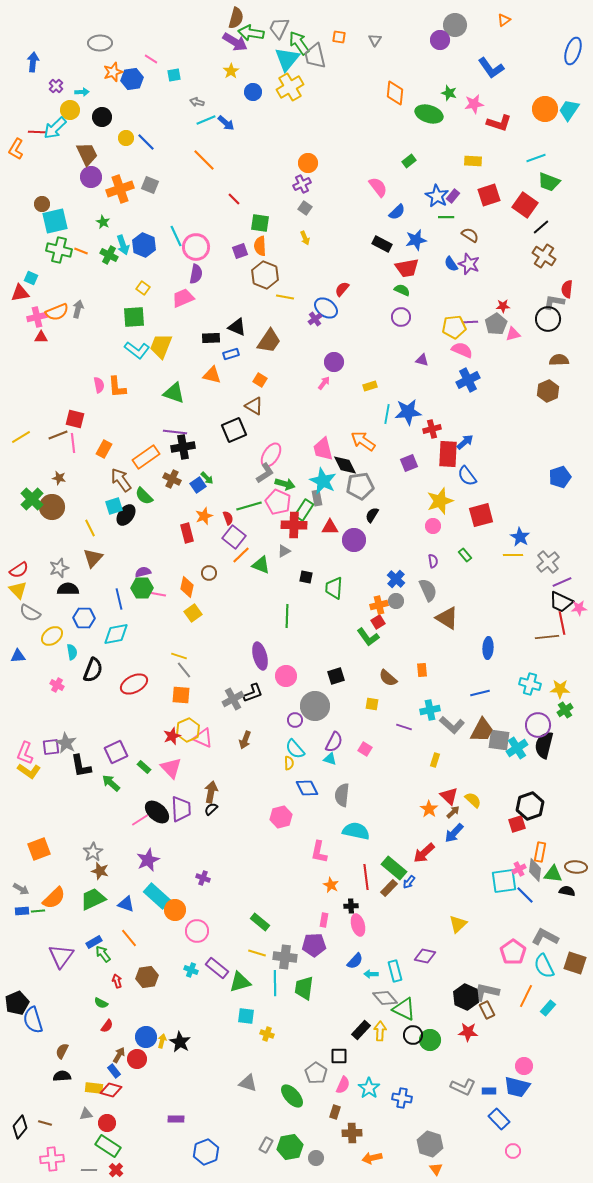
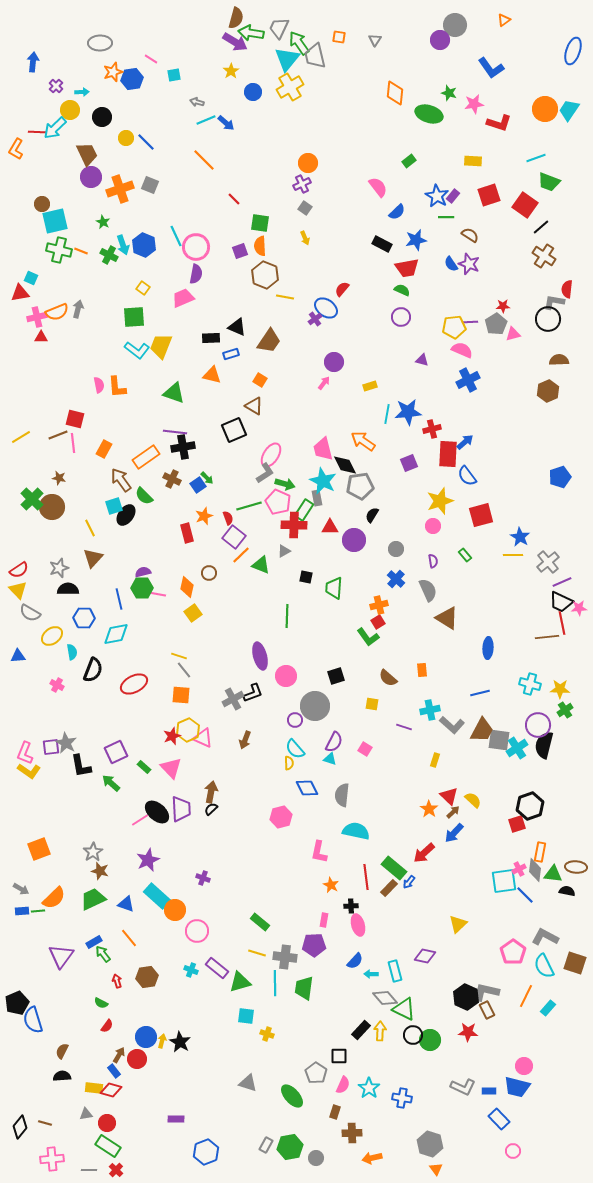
gray circle at (396, 601): moved 52 px up
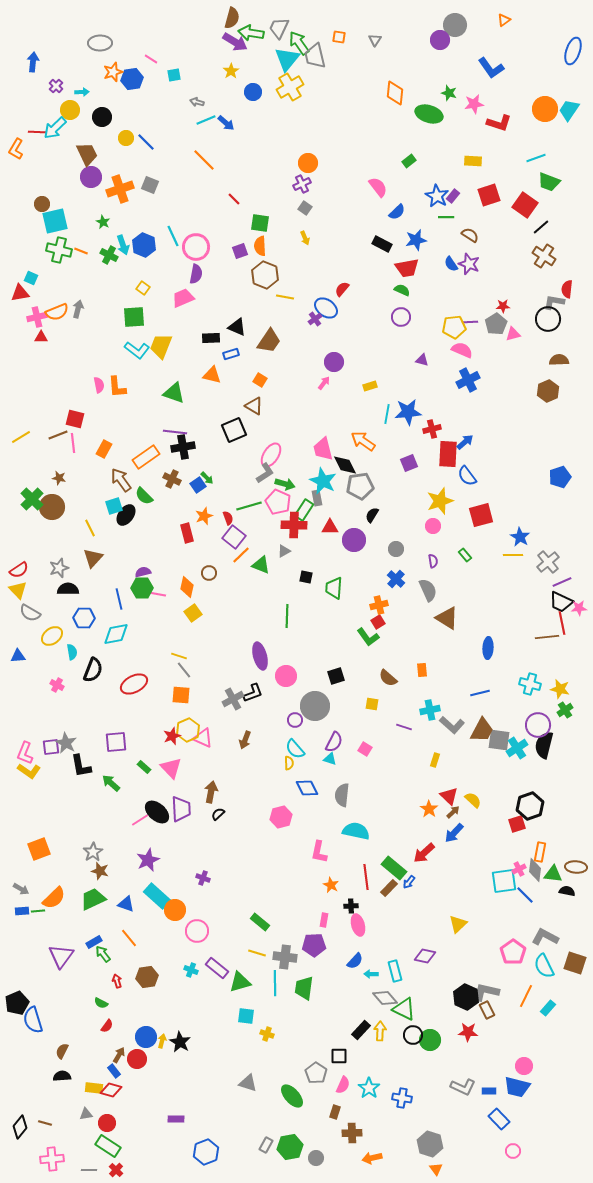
brown semicircle at (236, 18): moved 4 px left
cyan line at (176, 236): moved 3 px left
yellow star at (560, 689): rotated 12 degrees clockwise
purple square at (116, 752): moved 10 px up; rotated 20 degrees clockwise
black semicircle at (211, 809): moved 7 px right, 5 px down
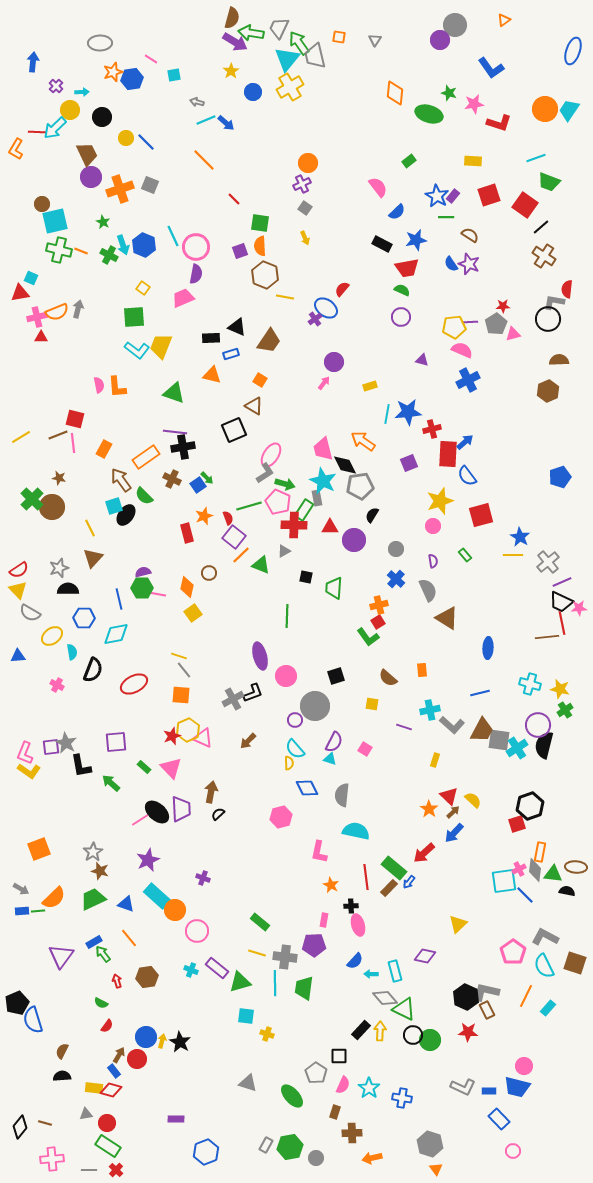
brown arrow at (245, 740): moved 3 px right, 1 px down; rotated 24 degrees clockwise
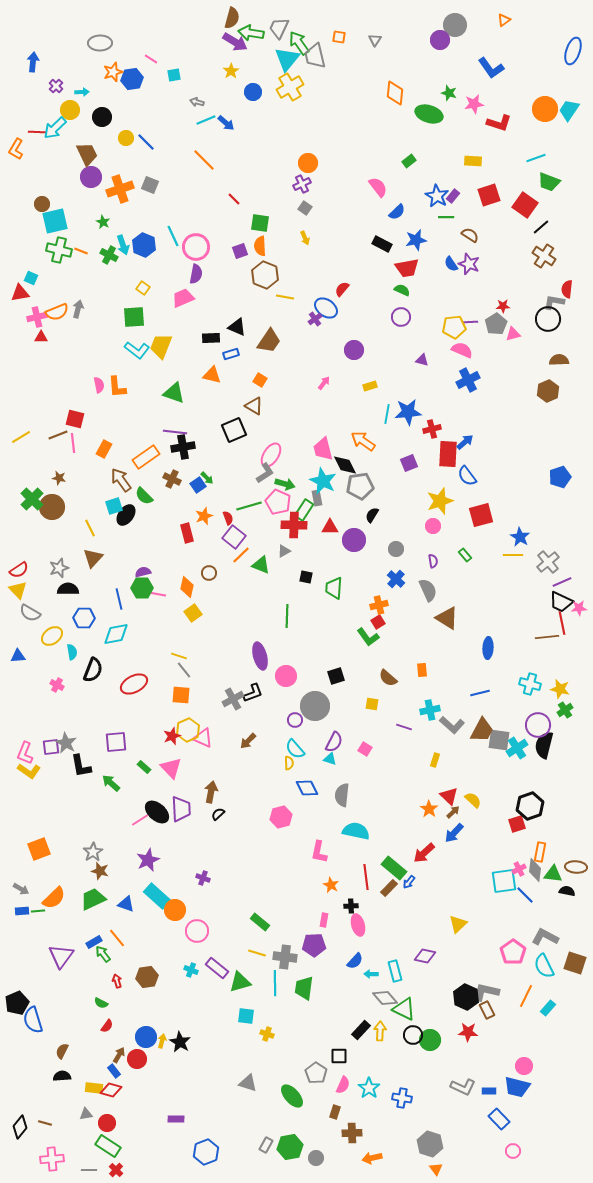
purple circle at (334, 362): moved 20 px right, 12 px up
orange line at (129, 938): moved 12 px left
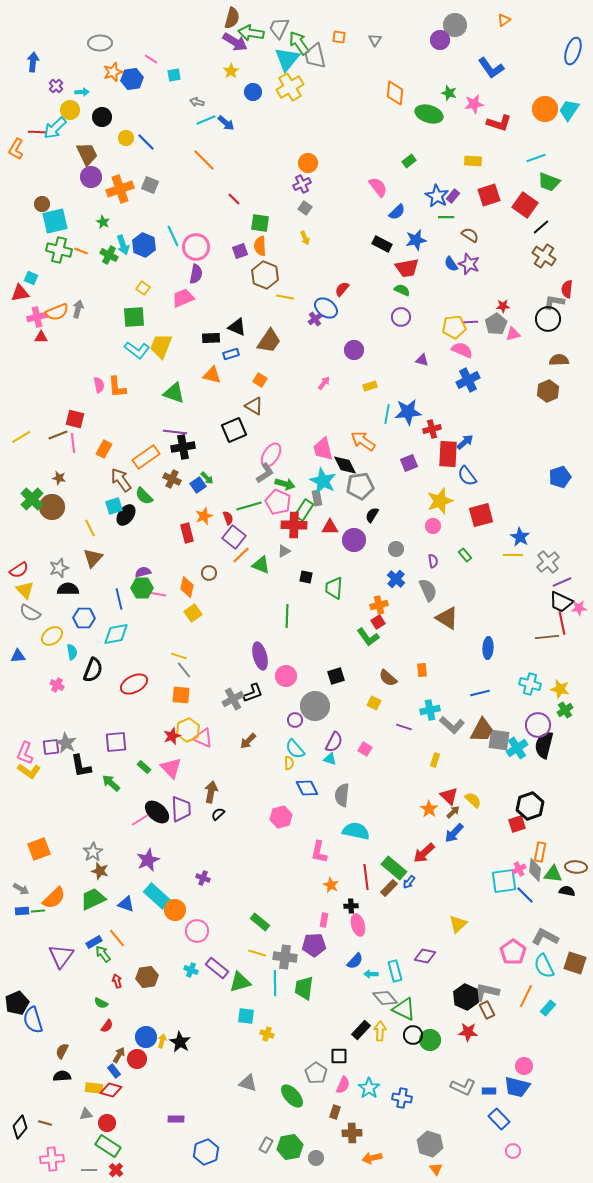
yellow triangle at (18, 590): moved 7 px right
yellow square at (372, 704): moved 2 px right, 1 px up; rotated 16 degrees clockwise
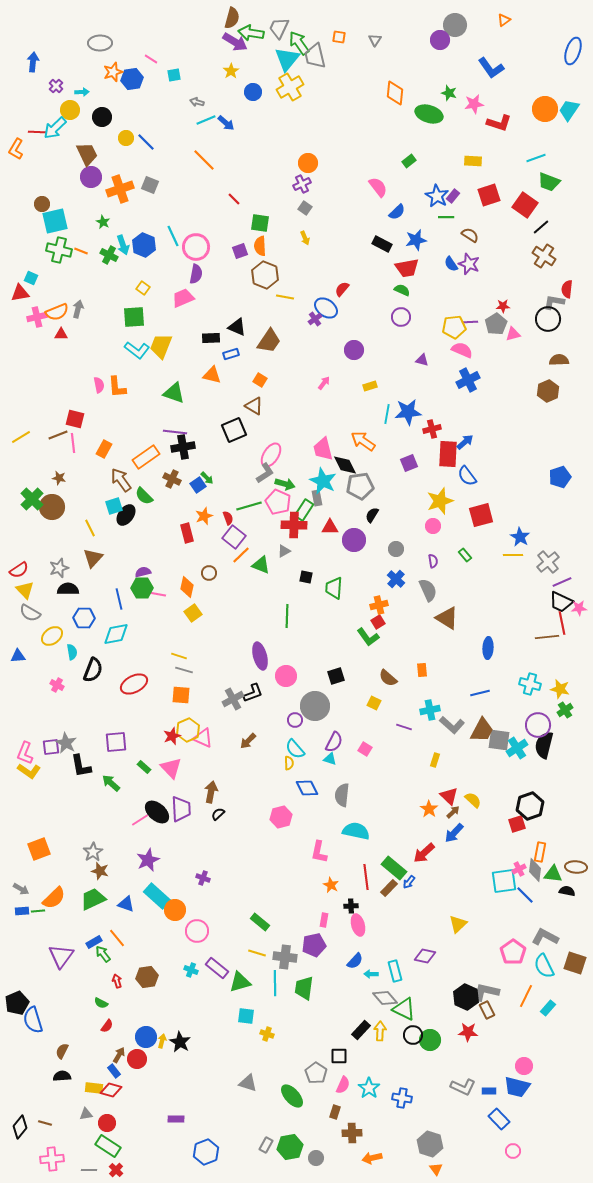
red triangle at (41, 337): moved 20 px right, 3 px up
gray line at (184, 670): rotated 36 degrees counterclockwise
purple pentagon at (314, 945): rotated 10 degrees counterclockwise
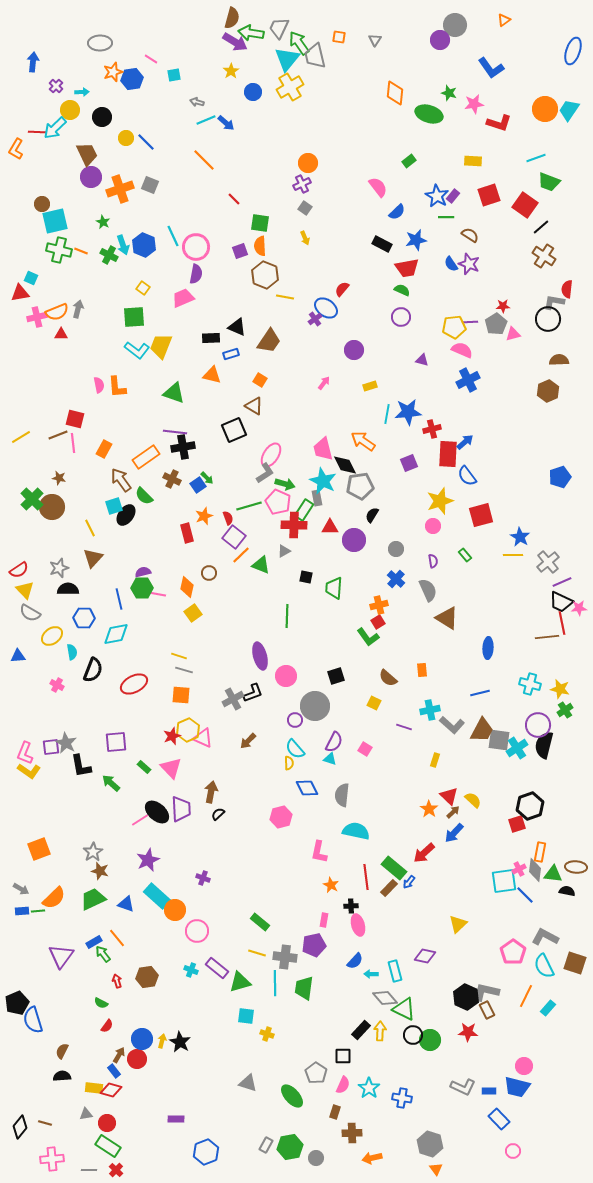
blue circle at (146, 1037): moved 4 px left, 2 px down
black square at (339, 1056): moved 4 px right
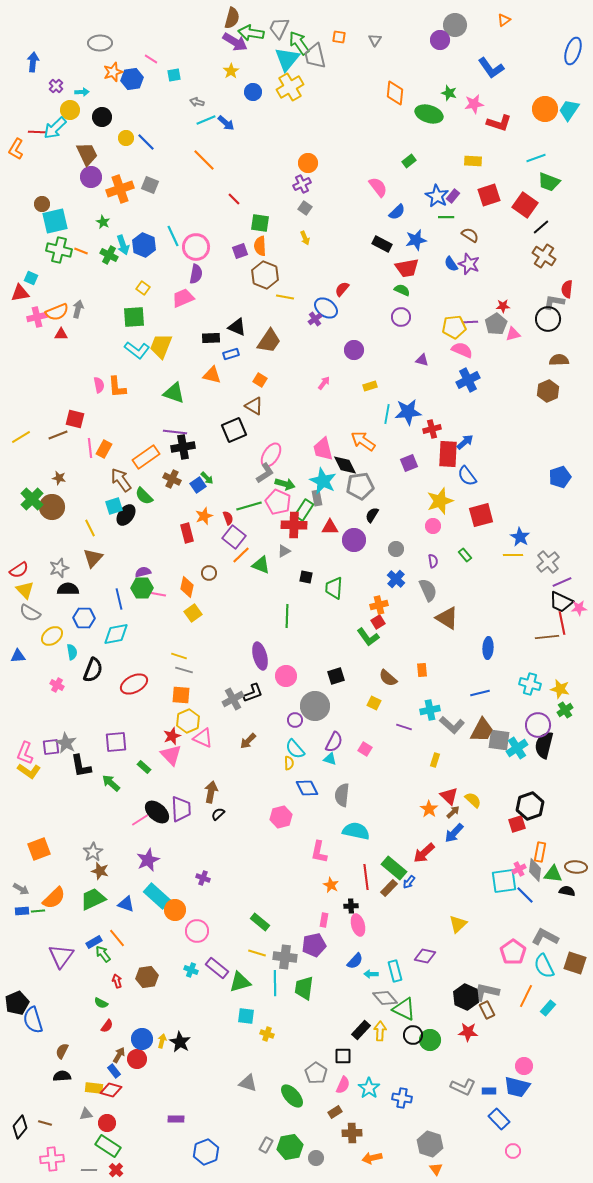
pink line at (73, 443): moved 17 px right, 5 px down
yellow hexagon at (188, 730): moved 9 px up
pink triangle at (171, 768): moved 13 px up
brown rectangle at (335, 1112): rotated 40 degrees clockwise
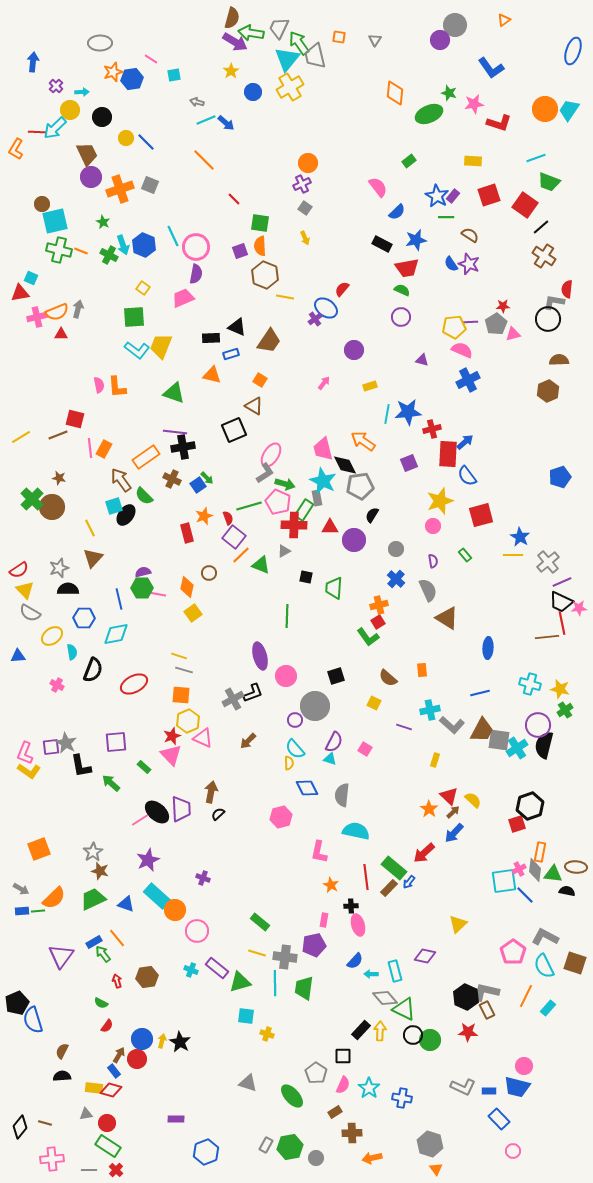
green ellipse at (429, 114): rotated 40 degrees counterclockwise
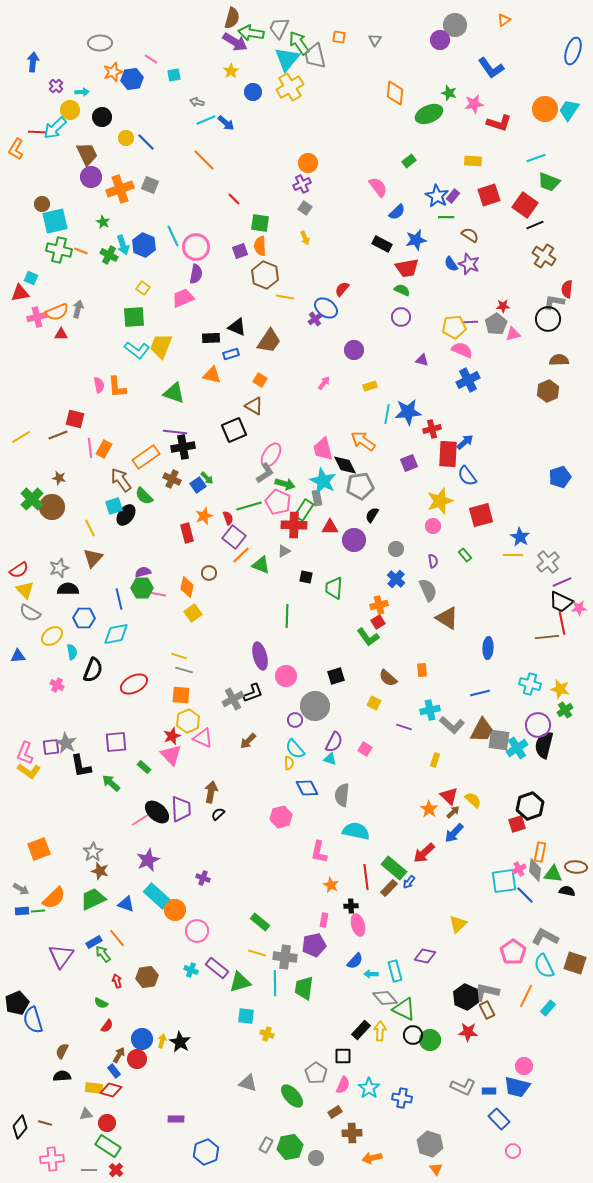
black line at (541, 227): moved 6 px left, 2 px up; rotated 18 degrees clockwise
